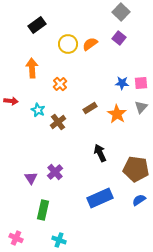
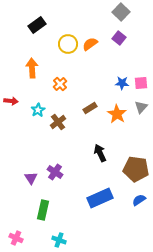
cyan star: rotated 16 degrees clockwise
purple cross: rotated 14 degrees counterclockwise
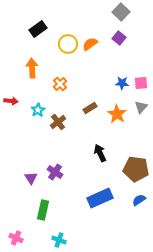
black rectangle: moved 1 px right, 4 px down
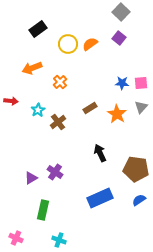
orange arrow: rotated 108 degrees counterclockwise
orange cross: moved 2 px up
purple triangle: rotated 32 degrees clockwise
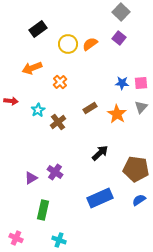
black arrow: rotated 72 degrees clockwise
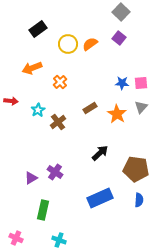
blue semicircle: rotated 128 degrees clockwise
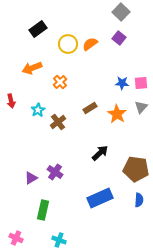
red arrow: rotated 72 degrees clockwise
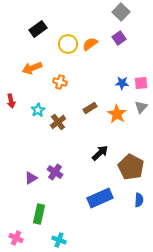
purple square: rotated 16 degrees clockwise
orange cross: rotated 32 degrees counterclockwise
brown pentagon: moved 5 px left, 2 px up; rotated 20 degrees clockwise
green rectangle: moved 4 px left, 4 px down
